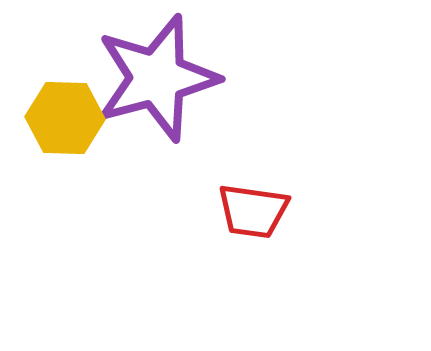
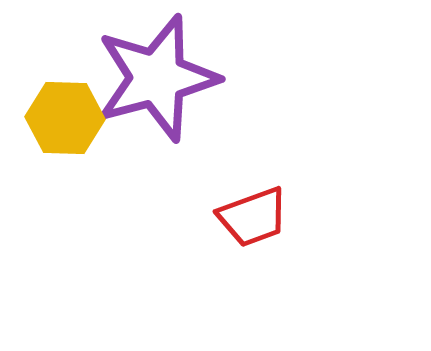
red trapezoid: moved 6 px down; rotated 28 degrees counterclockwise
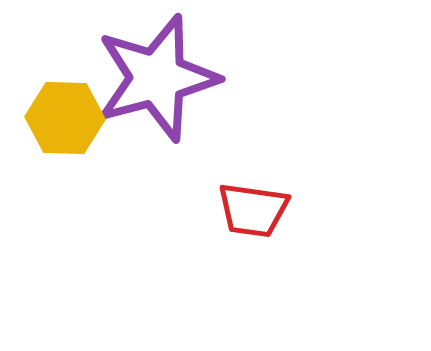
red trapezoid: moved 7 px up; rotated 28 degrees clockwise
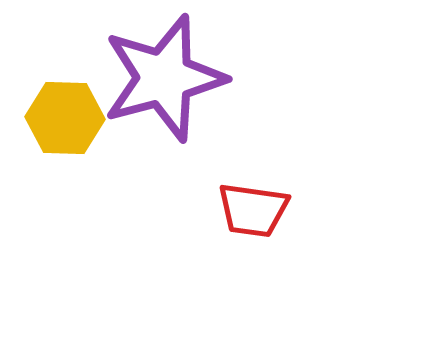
purple star: moved 7 px right
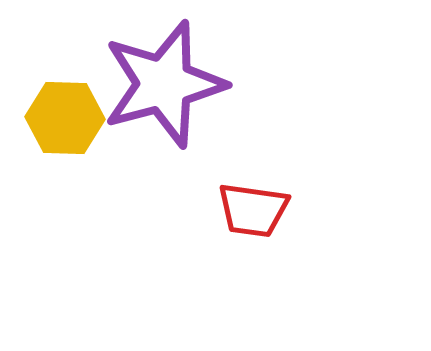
purple star: moved 6 px down
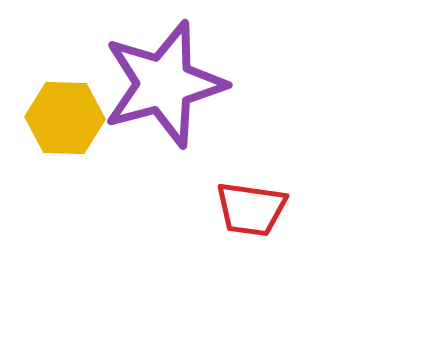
red trapezoid: moved 2 px left, 1 px up
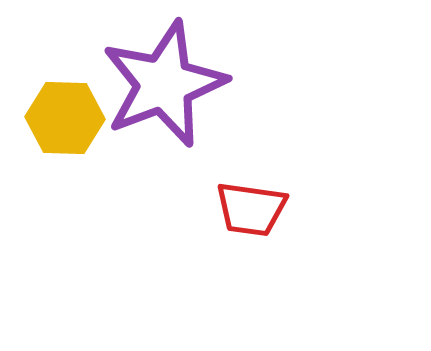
purple star: rotated 6 degrees counterclockwise
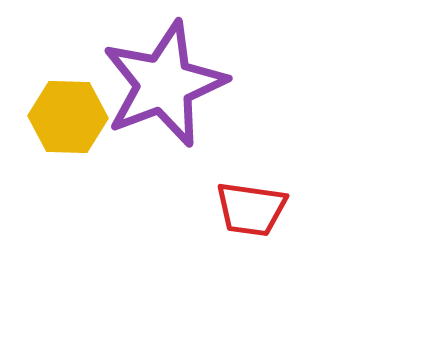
yellow hexagon: moved 3 px right, 1 px up
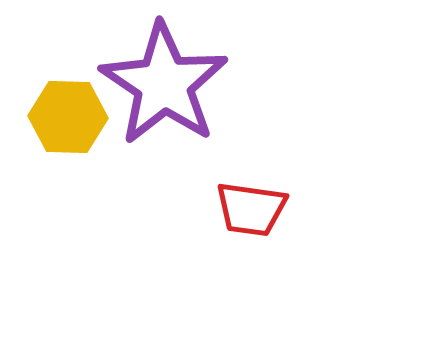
purple star: rotated 17 degrees counterclockwise
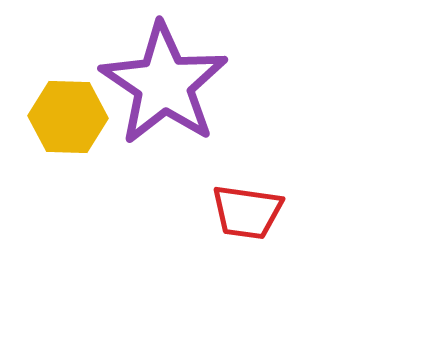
red trapezoid: moved 4 px left, 3 px down
